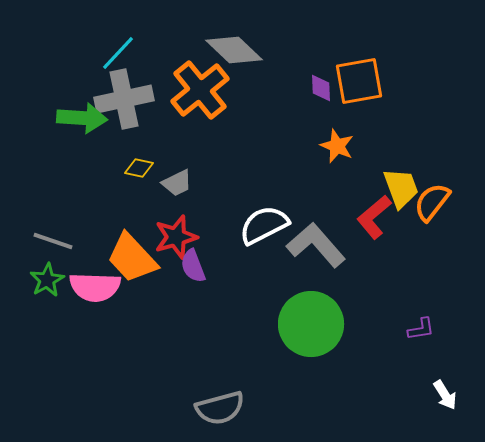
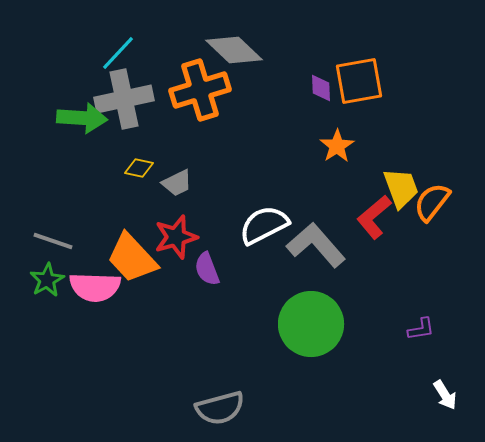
orange cross: rotated 22 degrees clockwise
orange star: rotated 16 degrees clockwise
purple semicircle: moved 14 px right, 3 px down
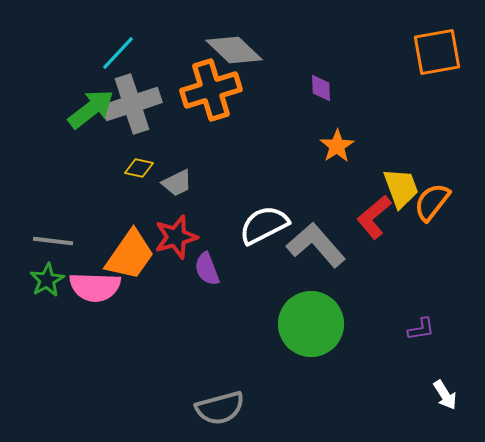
orange square: moved 78 px right, 29 px up
orange cross: moved 11 px right
gray cross: moved 8 px right, 5 px down; rotated 6 degrees counterclockwise
green arrow: moved 9 px right, 9 px up; rotated 42 degrees counterclockwise
gray line: rotated 12 degrees counterclockwise
orange trapezoid: moved 2 px left, 3 px up; rotated 102 degrees counterclockwise
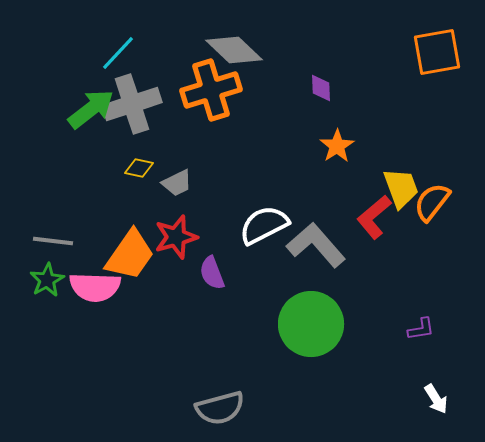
purple semicircle: moved 5 px right, 4 px down
white arrow: moved 9 px left, 4 px down
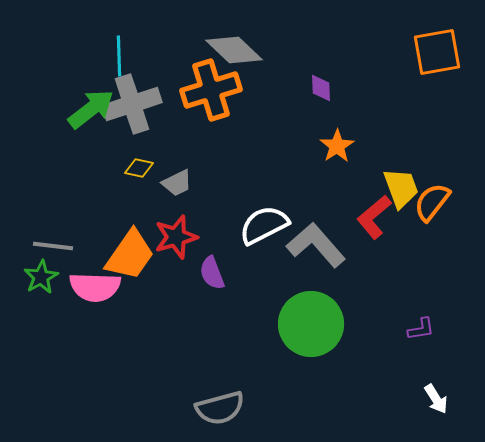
cyan line: moved 1 px right, 3 px down; rotated 45 degrees counterclockwise
gray line: moved 5 px down
green star: moved 6 px left, 3 px up
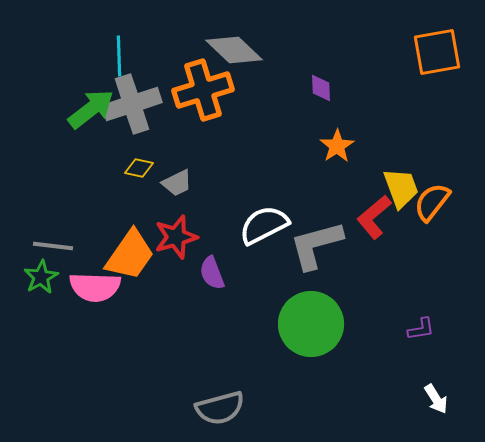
orange cross: moved 8 px left
gray L-shape: rotated 64 degrees counterclockwise
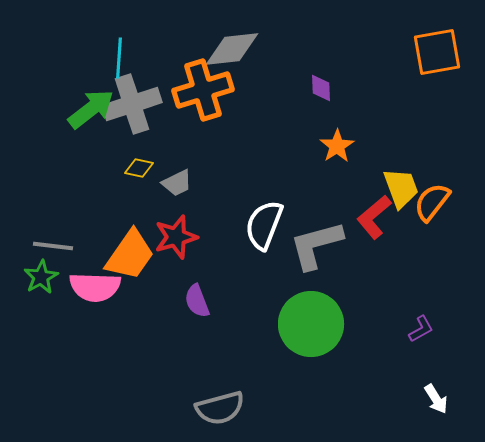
gray diamond: moved 2 px left, 1 px up; rotated 50 degrees counterclockwise
cyan line: moved 2 px down; rotated 6 degrees clockwise
white semicircle: rotated 42 degrees counterclockwise
purple semicircle: moved 15 px left, 28 px down
purple L-shape: rotated 20 degrees counterclockwise
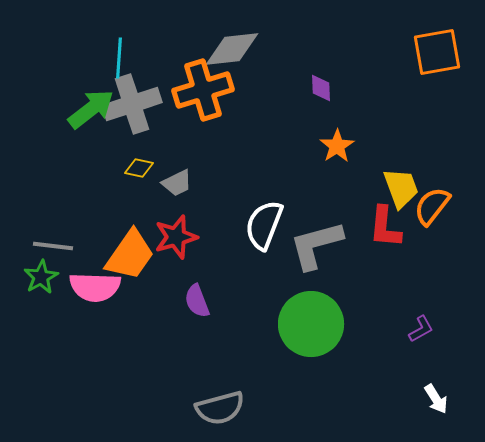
orange semicircle: moved 4 px down
red L-shape: moved 11 px right, 10 px down; rotated 45 degrees counterclockwise
